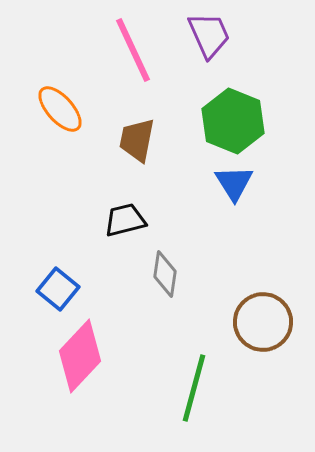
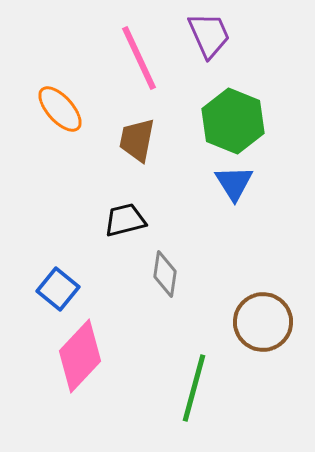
pink line: moved 6 px right, 8 px down
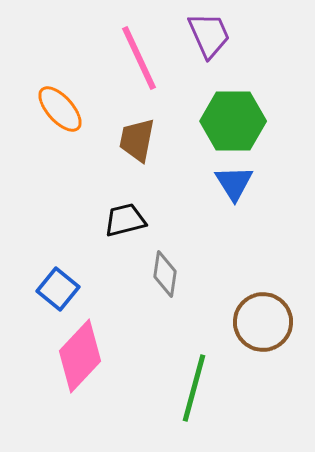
green hexagon: rotated 22 degrees counterclockwise
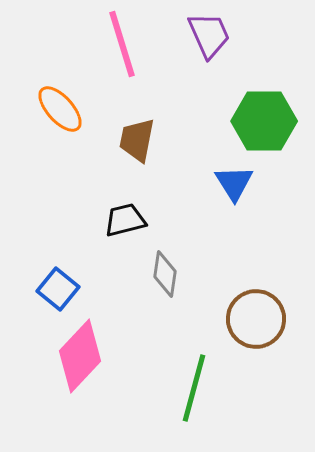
pink line: moved 17 px left, 14 px up; rotated 8 degrees clockwise
green hexagon: moved 31 px right
brown circle: moved 7 px left, 3 px up
